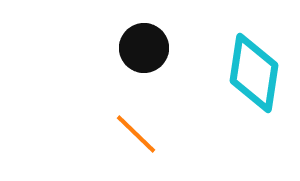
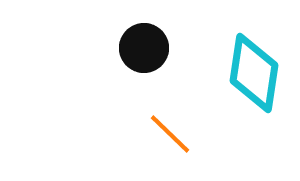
orange line: moved 34 px right
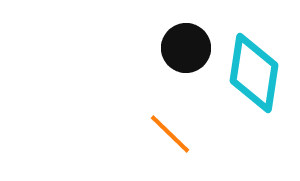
black circle: moved 42 px right
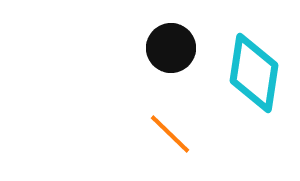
black circle: moved 15 px left
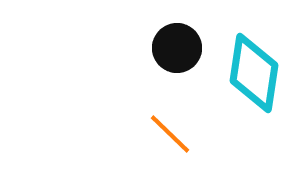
black circle: moved 6 px right
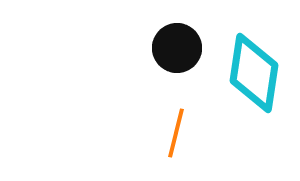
orange line: moved 6 px right, 1 px up; rotated 60 degrees clockwise
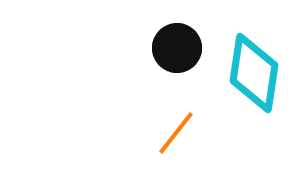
orange line: rotated 24 degrees clockwise
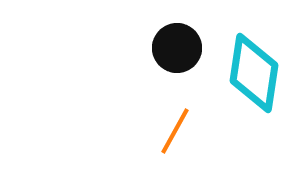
orange line: moved 1 px left, 2 px up; rotated 9 degrees counterclockwise
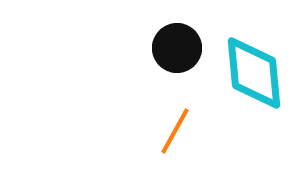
cyan diamond: rotated 14 degrees counterclockwise
